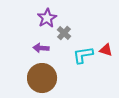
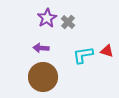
gray cross: moved 4 px right, 11 px up
red triangle: moved 1 px right, 1 px down
brown circle: moved 1 px right, 1 px up
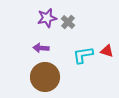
purple star: rotated 18 degrees clockwise
brown circle: moved 2 px right
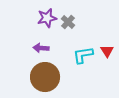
red triangle: rotated 40 degrees clockwise
